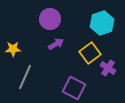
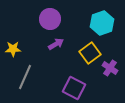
purple cross: moved 2 px right
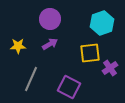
purple arrow: moved 6 px left
yellow star: moved 5 px right, 3 px up
yellow square: rotated 30 degrees clockwise
purple cross: rotated 21 degrees clockwise
gray line: moved 6 px right, 2 px down
purple square: moved 5 px left, 1 px up
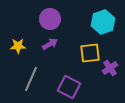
cyan hexagon: moved 1 px right, 1 px up
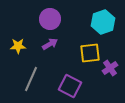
purple square: moved 1 px right, 1 px up
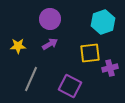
purple cross: rotated 21 degrees clockwise
